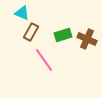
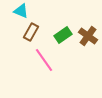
cyan triangle: moved 1 px left, 2 px up
green rectangle: rotated 18 degrees counterclockwise
brown cross: moved 1 px right, 3 px up; rotated 12 degrees clockwise
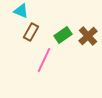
brown cross: rotated 12 degrees clockwise
pink line: rotated 60 degrees clockwise
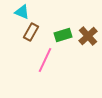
cyan triangle: moved 1 px right, 1 px down
green rectangle: rotated 18 degrees clockwise
pink line: moved 1 px right
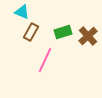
green rectangle: moved 3 px up
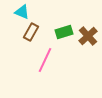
green rectangle: moved 1 px right
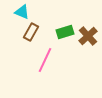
green rectangle: moved 1 px right
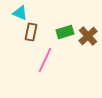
cyan triangle: moved 2 px left, 1 px down
brown rectangle: rotated 18 degrees counterclockwise
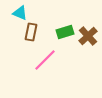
pink line: rotated 20 degrees clockwise
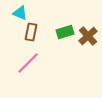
pink line: moved 17 px left, 3 px down
